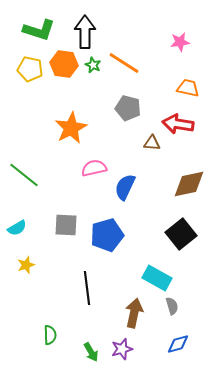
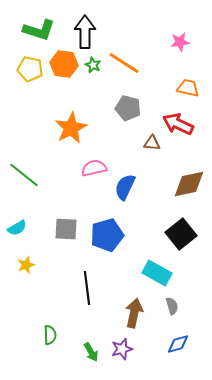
red arrow: rotated 16 degrees clockwise
gray square: moved 4 px down
cyan rectangle: moved 5 px up
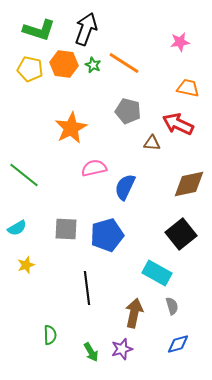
black arrow: moved 1 px right, 3 px up; rotated 20 degrees clockwise
gray pentagon: moved 3 px down
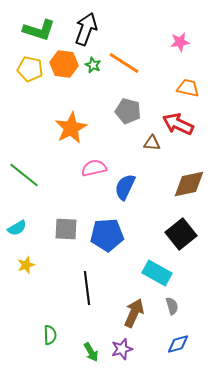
blue pentagon: rotated 12 degrees clockwise
brown arrow: rotated 12 degrees clockwise
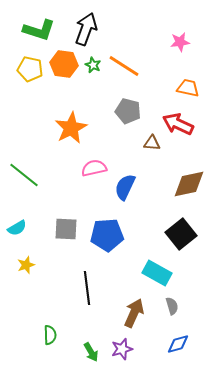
orange line: moved 3 px down
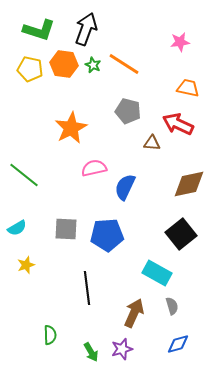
orange line: moved 2 px up
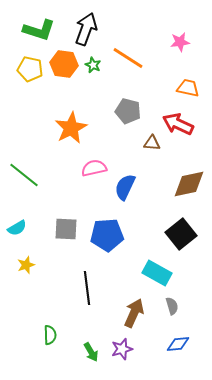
orange line: moved 4 px right, 6 px up
blue diamond: rotated 10 degrees clockwise
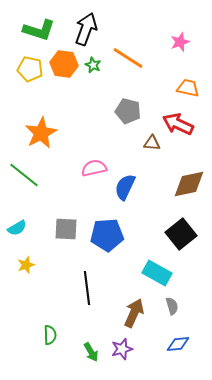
pink star: rotated 12 degrees counterclockwise
orange star: moved 30 px left, 5 px down
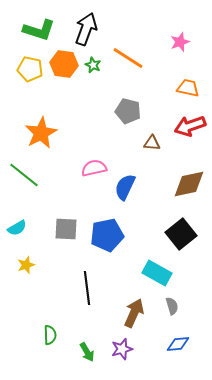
red arrow: moved 12 px right, 2 px down; rotated 44 degrees counterclockwise
blue pentagon: rotated 8 degrees counterclockwise
green arrow: moved 4 px left
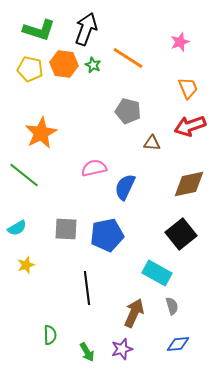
orange trapezoid: rotated 55 degrees clockwise
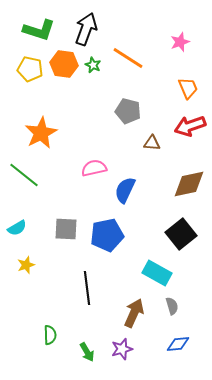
blue semicircle: moved 3 px down
